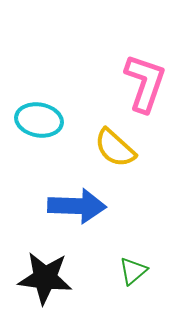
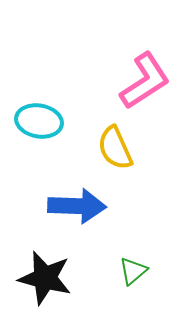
pink L-shape: moved 2 px up; rotated 38 degrees clockwise
cyan ellipse: moved 1 px down
yellow semicircle: rotated 24 degrees clockwise
black star: rotated 8 degrees clockwise
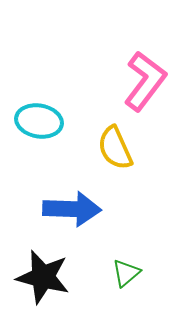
pink L-shape: rotated 20 degrees counterclockwise
blue arrow: moved 5 px left, 3 px down
green triangle: moved 7 px left, 2 px down
black star: moved 2 px left, 1 px up
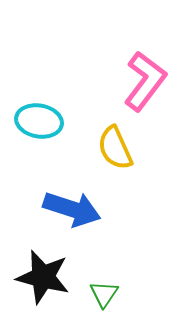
blue arrow: rotated 16 degrees clockwise
green triangle: moved 22 px left, 21 px down; rotated 16 degrees counterclockwise
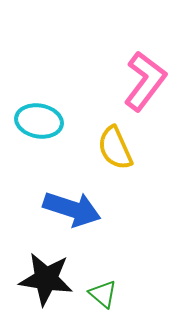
black star: moved 3 px right, 2 px down; rotated 6 degrees counterclockwise
green triangle: moved 1 px left; rotated 24 degrees counterclockwise
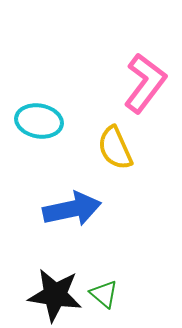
pink L-shape: moved 2 px down
blue arrow: rotated 30 degrees counterclockwise
black star: moved 9 px right, 16 px down
green triangle: moved 1 px right
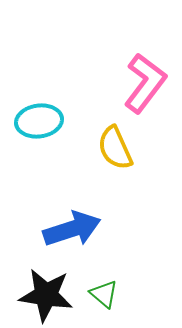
cyan ellipse: rotated 18 degrees counterclockwise
blue arrow: moved 20 px down; rotated 6 degrees counterclockwise
black star: moved 9 px left
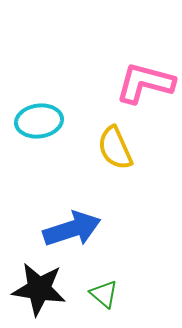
pink L-shape: rotated 112 degrees counterclockwise
black star: moved 7 px left, 6 px up
